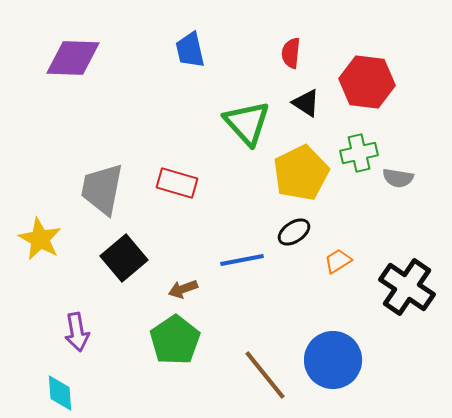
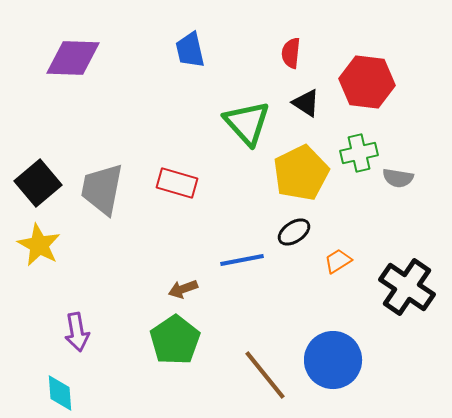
yellow star: moved 1 px left, 6 px down
black square: moved 86 px left, 75 px up
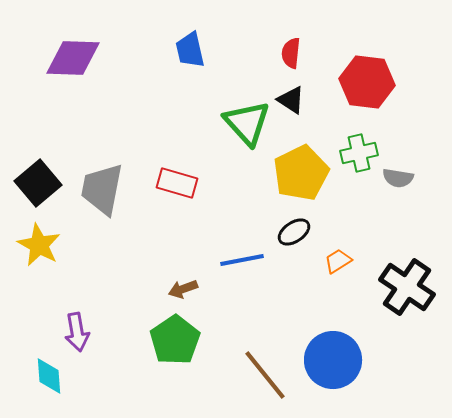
black triangle: moved 15 px left, 3 px up
cyan diamond: moved 11 px left, 17 px up
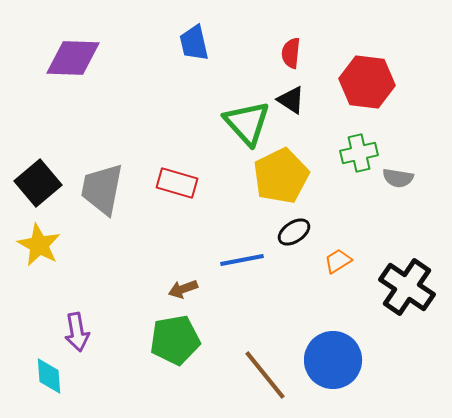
blue trapezoid: moved 4 px right, 7 px up
yellow pentagon: moved 20 px left, 3 px down
green pentagon: rotated 24 degrees clockwise
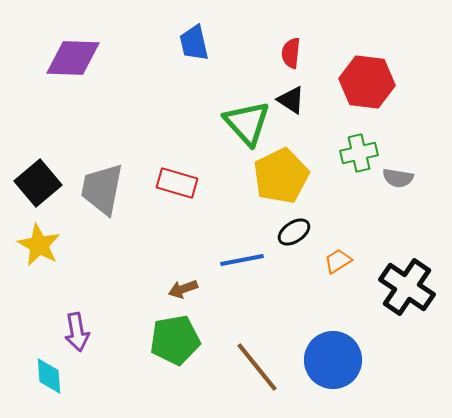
brown line: moved 8 px left, 8 px up
